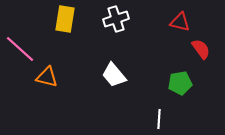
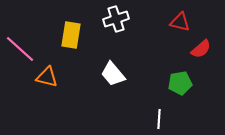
yellow rectangle: moved 6 px right, 16 px down
red semicircle: rotated 85 degrees clockwise
white trapezoid: moved 1 px left, 1 px up
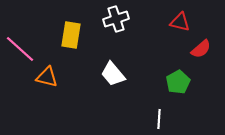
green pentagon: moved 2 px left, 1 px up; rotated 20 degrees counterclockwise
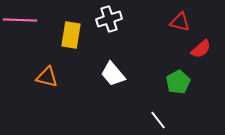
white cross: moved 7 px left
pink line: moved 29 px up; rotated 40 degrees counterclockwise
white line: moved 1 px left, 1 px down; rotated 42 degrees counterclockwise
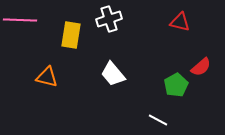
red semicircle: moved 18 px down
green pentagon: moved 2 px left, 3 px down
white line: rotated 24 degrees counterclockwise
